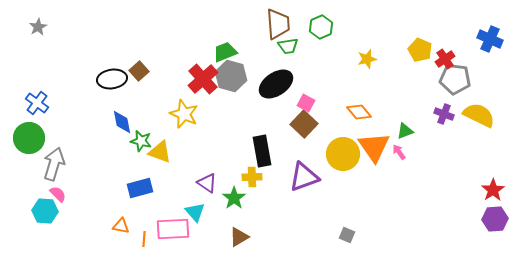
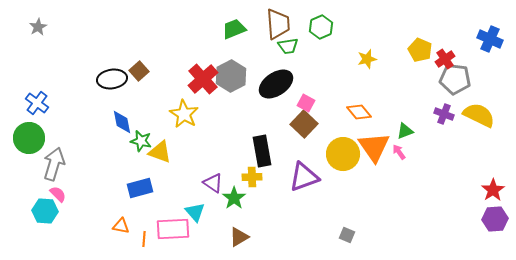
green trapezoid at (225, 52): moved 9 px right, 23 px up
gray hexagon at (231, 76): rotated 16 degrees clockwise
yellow star at (184, 114): rotated 8 degrees clockwise
purple triangle at (207, 183): moved 6 px right
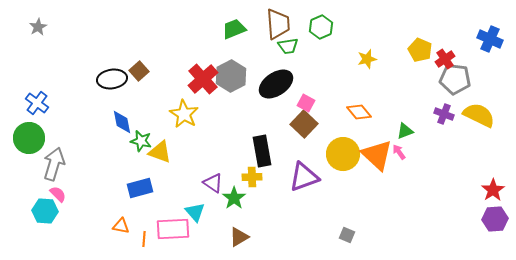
orange triangle at (374, 147): moved 3 px right, 8 px down; rotated 12 degrees counterclockwise
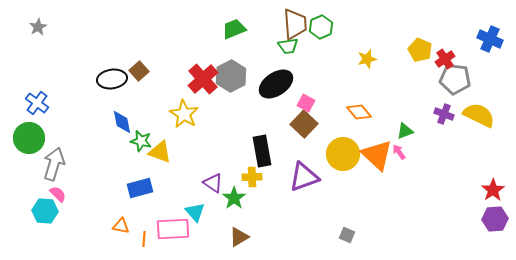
brown trapezoid at (278, 24): moved 17 px right
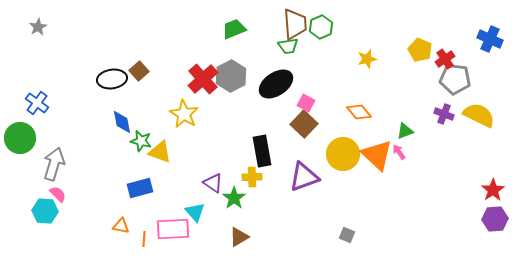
green circle at (29, 138): moved 9 px left
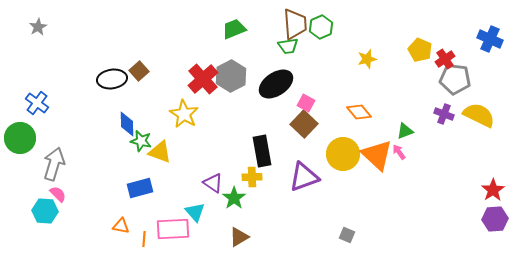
blue diamond at (122, 122): moved 5 px right, 2 px down; rotated 10 degrees clockwise
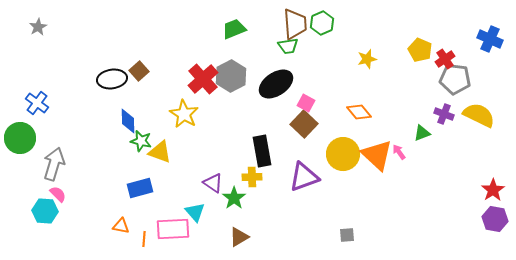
green hexagon at (321, 27): moved 1 px right, 4 px up
blue diamond at (127, 124): moved 1 px right, 3 px up
green triangle at (405, 131): moved 17 px right, 2 px down
purple hexagon at (495, 219): rotated 15 degrees clockwise
gray square at (347, 235): rotated 28 degrees counterclockwise
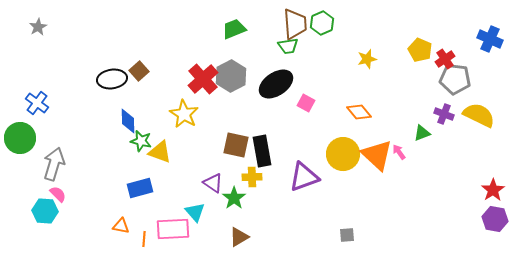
brown square at (304, 124): moved 68 px left, 21 px down; rotated 32 degrees counterclockwise
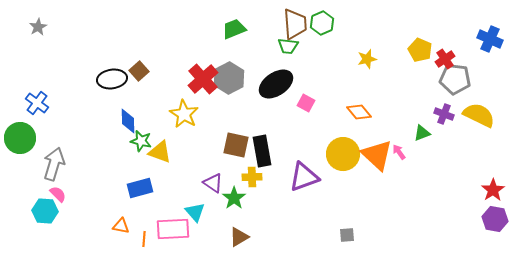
green trapezoid at (288, 46): rotated 15 degrees clockwise
gray hexagon at (231, 76): moved 2 px left, 2 px down
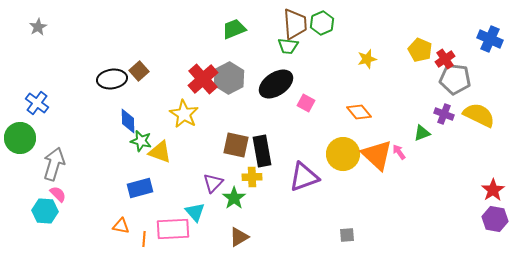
purple triangle at (213, 183): rotated 40 degrees clockwise
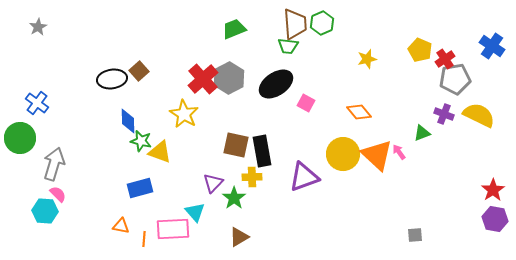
blue cross at (490, 39): moved 2 px right, 7 px down; rotated 10 degrees clockwise
gray pentagon at (455, 79): rotated 16 degrees counterclockwise
gray square at (347, 235): moved 68 px right
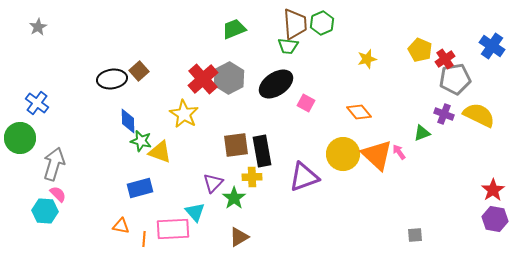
brown square at (236, 145): rotated 20 degrees counterclockwise
